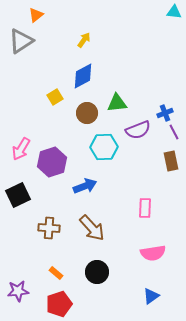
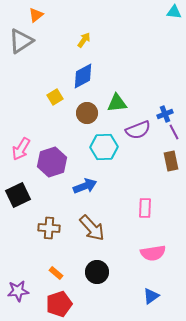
blue cross: moved 1 px down
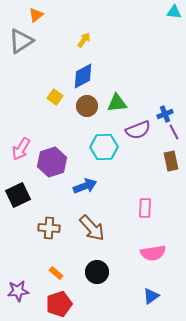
yellow square: rotated 21 degrees counterclockwise
brown circle: moved 7 px up
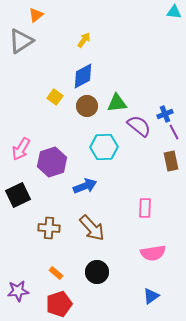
purple semicircle: moved 1 px right, 4 px up; rotated 120 degrees counterclockwise
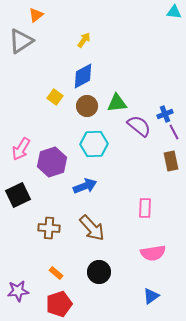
cyan hexagon: moved 10 px left, 3 px up
black circle: moved 2 px right
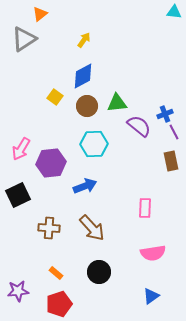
orange triangle: moved 4 px right, 1 px up
gray triangle: moved 3 px right, 2 px up
purple hexagon: moved 1 px left, 1 px down; rotated 12 degrees clockwise
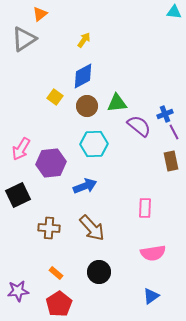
red pentagon: rotated 15 degrees counterclockwise
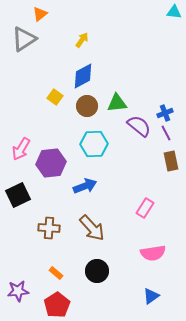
yellow arrow: moved 2 px left
blue cross: moved 1 px up
purple line: moved 8 px left, 1 px down
pink rectangle: rotated 30 degrees clockwise
black circle: moved 2 px left, 1 px up
red pentagon: moved 2 px left, 1 px down
